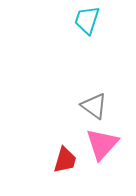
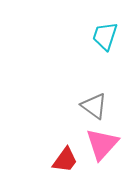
cyan trapezoid: moved 18 px right, 16 px down
red trapezoid: rotated 20 degrees clockwise
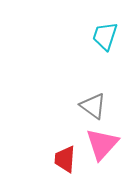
gray triangle: moved 1 px left
red trapezoid: moved 1 px up; rotated 148 degrees clockwise
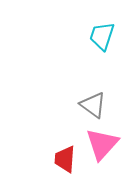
cyan trapezoid: moved 3 px left
gray triangle: moved 1 px up
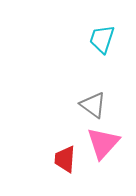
cyan trapezoid: moved 3 px down
pink triangle: moved 1 px right, 1 px up
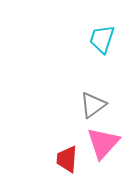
gray triangle: rotated 48 degrees clockwise
red trapezoid: moved 2 px right
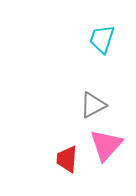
gray triangle: rotated 8 degrees clockwise
pink triangle: moved 3 px right, 2 px down
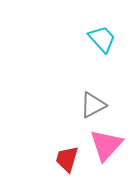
cyan trapezoid: rotated 120 degrees clockwise
red trapezoid: rotated 12 degrees clockwise
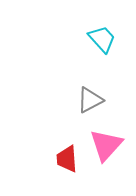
gray triangle: moved 3 px left, 5 px up
red trapezoid: rotated 20 degrees counterclockwise
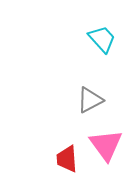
pink triangle: rotated 18 degrees counterclockwise
